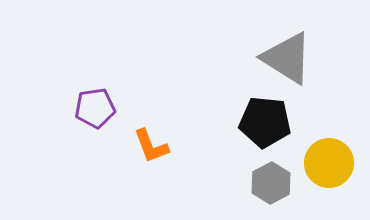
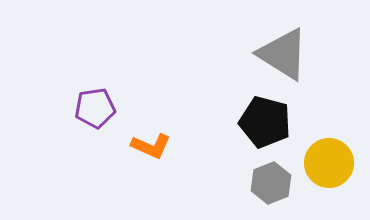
gray triangle: moved 4 px left, 4 px up
black pentagon: rotated 9 degrees clockwise
orange L-shape: rotated 45 degrees counterclockwise
gray hexagon: rotated 6 degrees clockwise
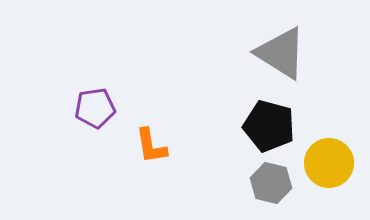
gray triangle: moved 2 px left, 1 px up
black pentagon: moved 4 px right, 4 px down
orange L-shape: rotated 57 degrees clockwise
gray hexagon: rotated 24 degrees counterclockwise
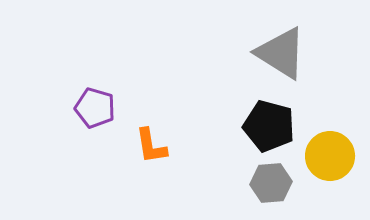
purple pentagon: rotated 24 degrees clockwise
yellow circle: moved 1 px right, 7 px up
gray hexagon: rotated 18 degrees counterclockwise
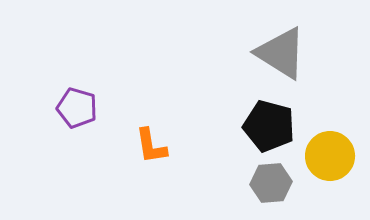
purple pentagon: moved 18 px left
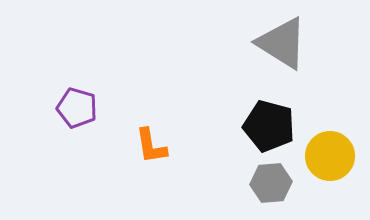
gray triangle: moved 1 px right, 10 px up
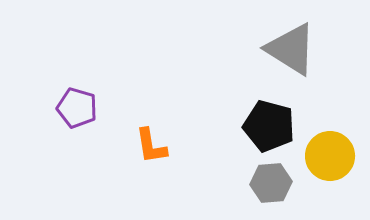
gray triangle: moved 9 px right, 6 px down
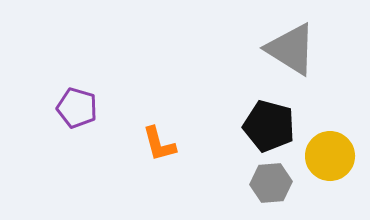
orange L-shape: moved 8 px right, 2 px up; rotated 6 degrees counterclockwise
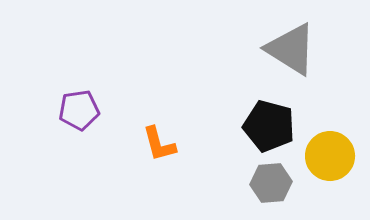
purple pentagon: moved 2 px right, 2 px down; rotated 24 degrees counterclockwise
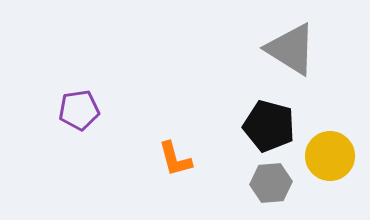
orange L-shape: moved 16 px right, 15 px down
